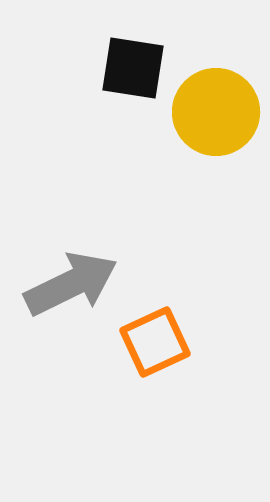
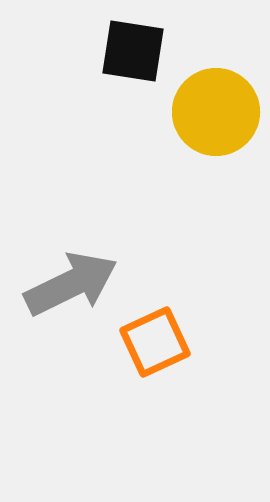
black square: moved 17 px up
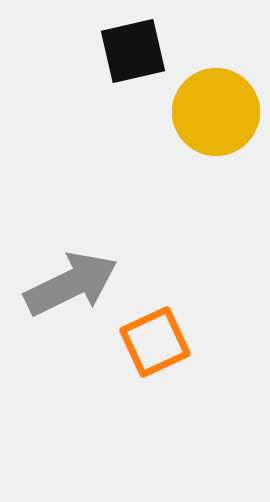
black square: rotated 22 degrees counterclockwise
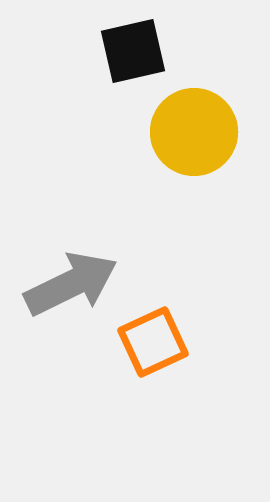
yellow circle: moved 22 px left, 20 px down
orange square: moved 2 px left
